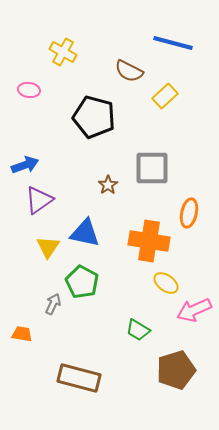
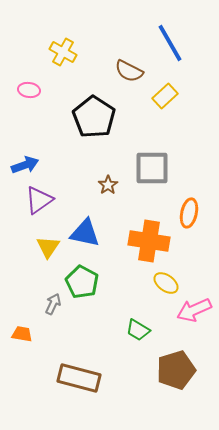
blue line: moved 3 px left; rotated 45 degrees clockwise
black pentagon: rotated 18 degrees clockwise
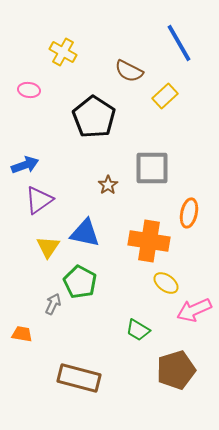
blue line: moved 9 px right
green pentagon: moved 2 px left
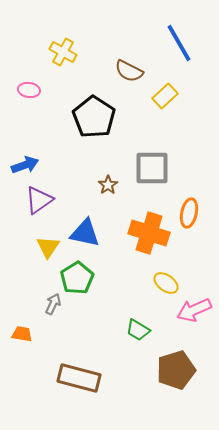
orange cross: moved 8 px up; rotated 9 degrees clockwise
green pentagon: moved 3 px left, 4 px up; rotated 12 degrees clockwise
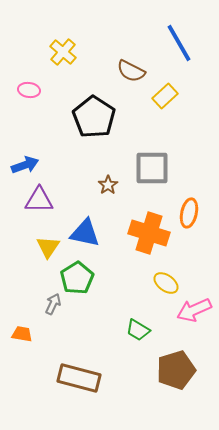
yellow cross: rotated 12 degrees clockwise
brown semicircle: moved 2 px right
purple triangle: rotated 36 degrees clockwise
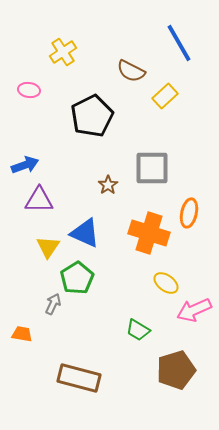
yellow cross: rotated 16 degrees clockwise
black pentagon: moved 2 px left, 1 px up; rotated 12 degrees clockwise
blue triangle: rotated 12 degrees clockwise
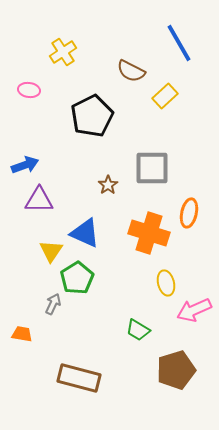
yellow triangle: moved 3 px right, 4 px down
yellow ellipse: rotated 40 degrees clockwise
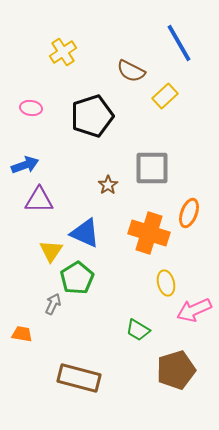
pink ellipse: moved 2 px right, 18 px down
black pentagon: rotated 9 degrees clockwise
orange ellipse: rotated 8 degrees clockwise
